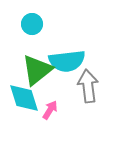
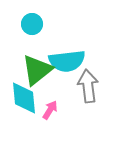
cyan diamond: rotated 12 degrees clockwise
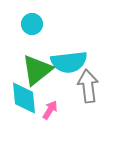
cyan semicircle: moved 2 px right, 1 px down
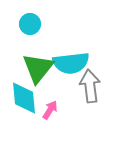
cyan circle: moved 2 px left
cyan semicircle: moved 2 px right, 1 px down
green triangle: moved 1 px right, 2 px up; rotated 12 degrees counterclockwise
gray arrow: moved 2 px right
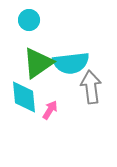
cyan circle: moved 1 px left, 4 px up
green triangle: moved 5 px up; rotated 16 degrees clockwise
gray arrow: moved 1 px right, 1 px down
cyan diamond: moved 1 px up
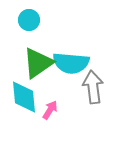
cyan semicircle: rotated 12 degrees clockwise
gray arrow: moved 2 px right
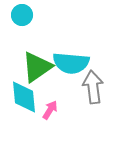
cyan circle: moved 7 px left, 5 px up
green triangle: moved 1 px left, 4 px down
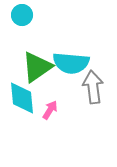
cyan diamond: moved 2 px left, 1 px down
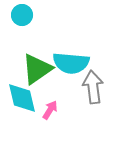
green triangle: moved 2 px down
cyan diamond: rotated 8 degrees counterclockwise
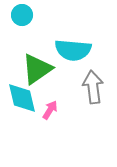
cyan semicircle: moved 2 px right, 13 px up
